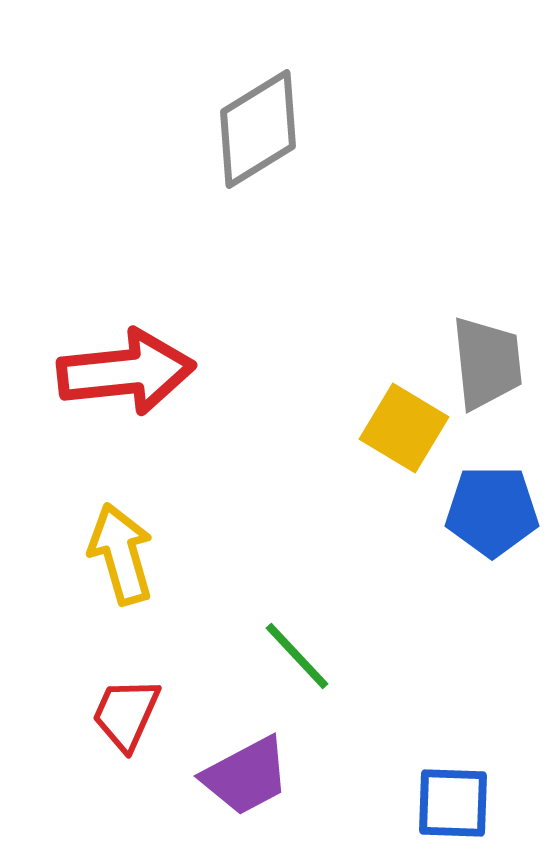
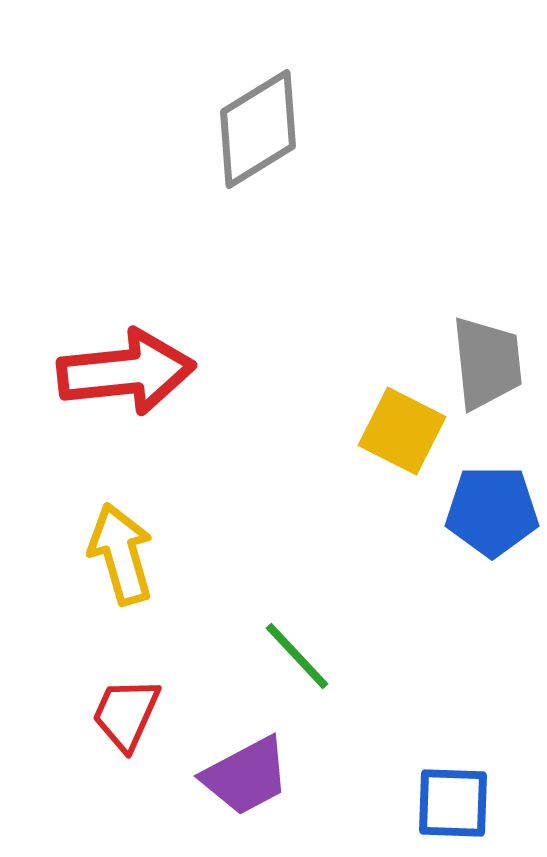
yellow square: moved 2 px left, 3 px down; rotated 4 degrees counterclockwise
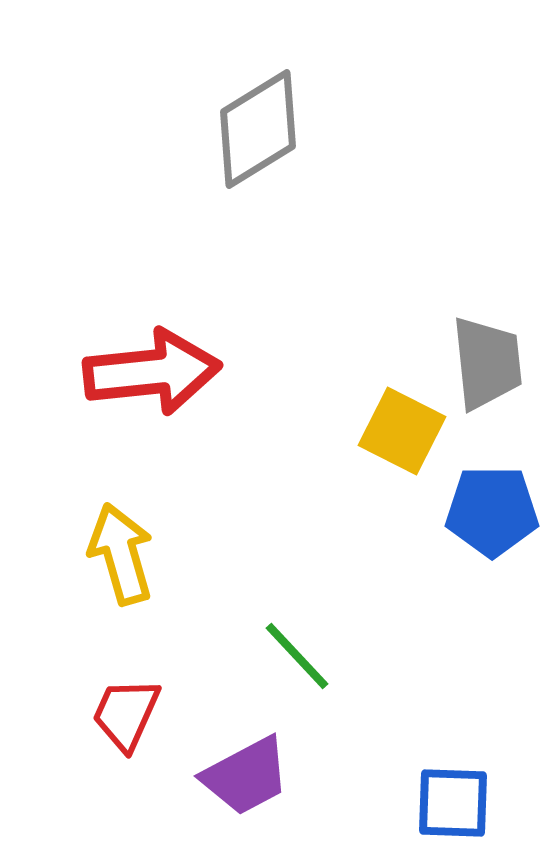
red arrow: moved 26 px right
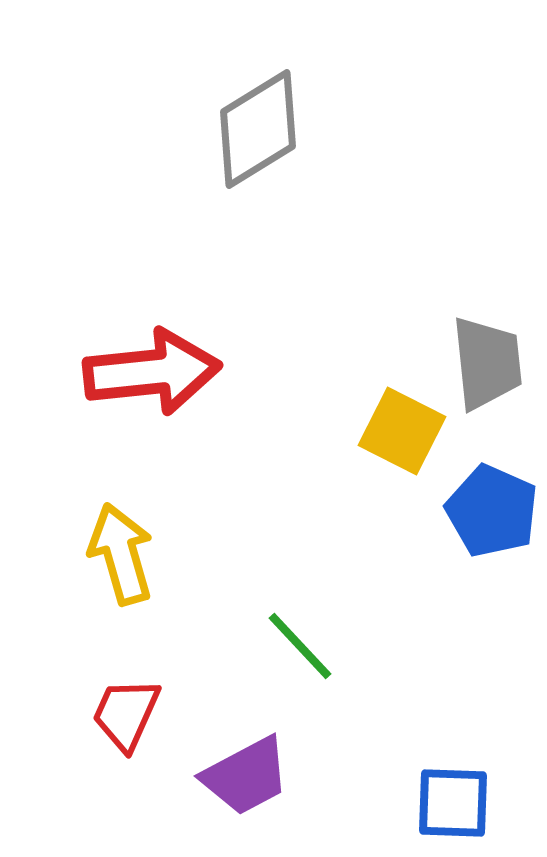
blue pentagon: rotated 24 degrees clockwise
green line: moved 3 px right, 10 px up
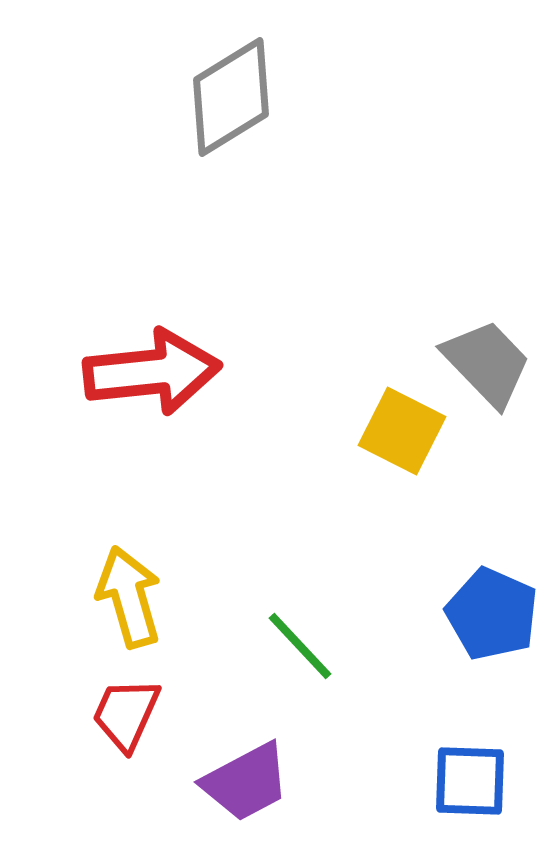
gray diamond: moved 27 px left, 32 px up
gray trapezoid: rotated 38 degrees counterclockwise
blue pentagon: moved 103 px down
yellow arrow: moved 8 px right, 43 px down
purple trapezoid: moved 6 px down
blue square: moved 17 px right, 22 px up
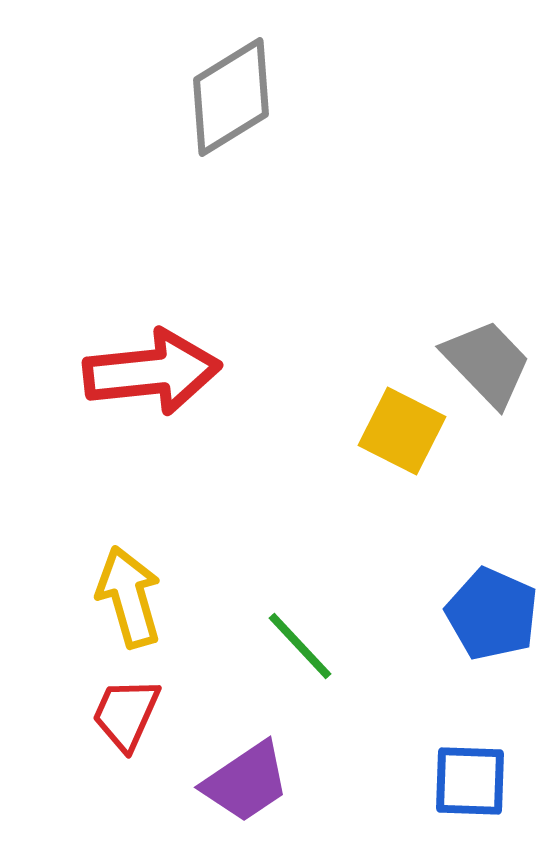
purple trapezoid: rotated 6 degrees counterclockwise
